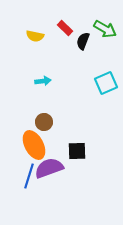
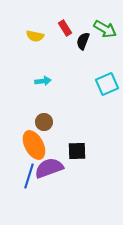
red rectangle: rotated 14 degrees clockwise
cyan square: moved 1 px right, 1 px down
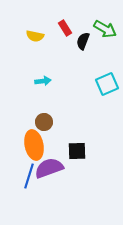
orange ellipse: rotated 16 degrees clockwise
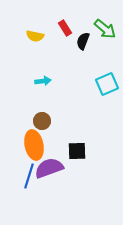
green arrow: rotated 10 degrees clockwise
brown circle: moved 2 px left, 1 px up
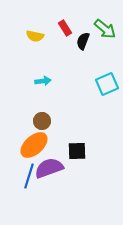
orange ellipse: rotated 60 degrees clockwise
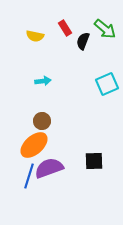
black square: moved 17 px right, 10 px down
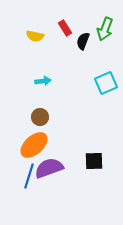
green arrow: rotated 70 degrees clockwise
cyan square: moved 1 px left, 1 px up
brown circle: moved 2 px left, 4 px up
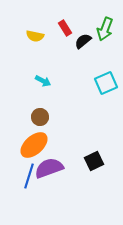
black semicircle: rotated 30 degrees clockwise
cyan arrow: rotated 35 degrees clockwise
black square: rotated 24 degrees counterclockwise
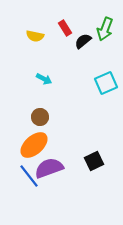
cyan arrow: moved 1 px right, 2 px up
blue line: rotated 55 degrees counterclockwise
